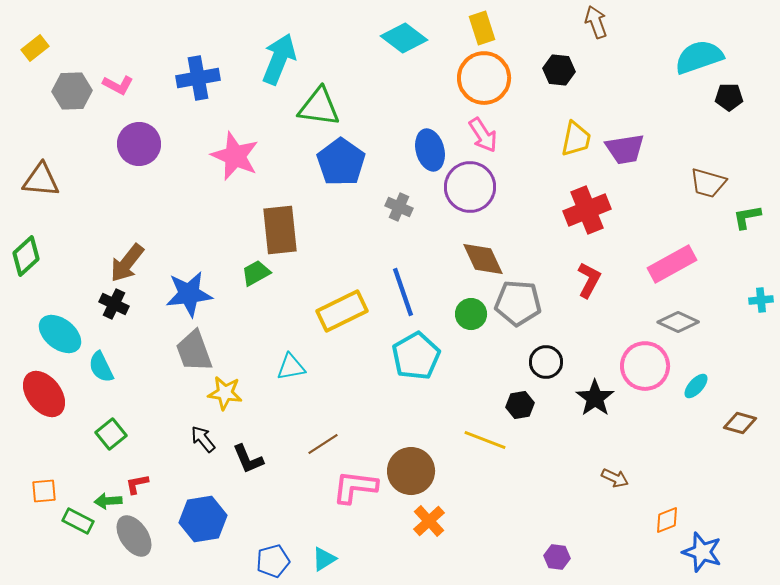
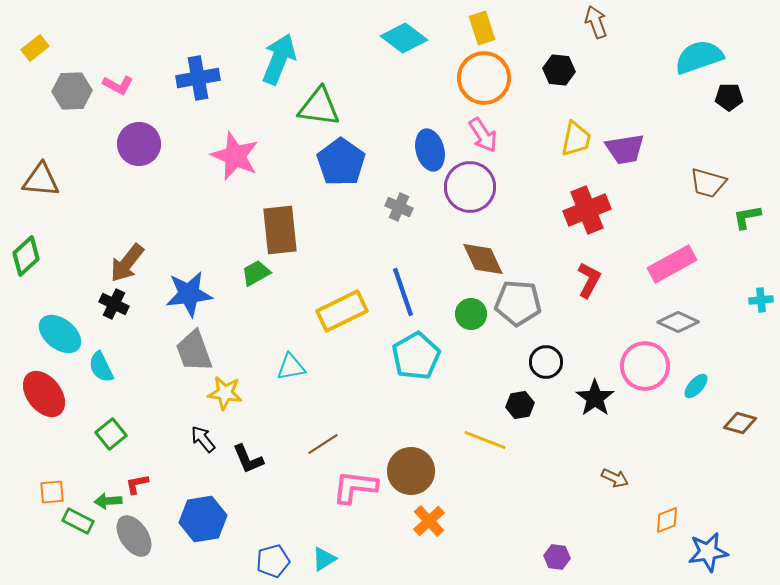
orange square at (44, 491): moved 8 px right, 1 px down
blue star at (702, 552): moved 6 px right; rotated 27 degrees counterclockwise
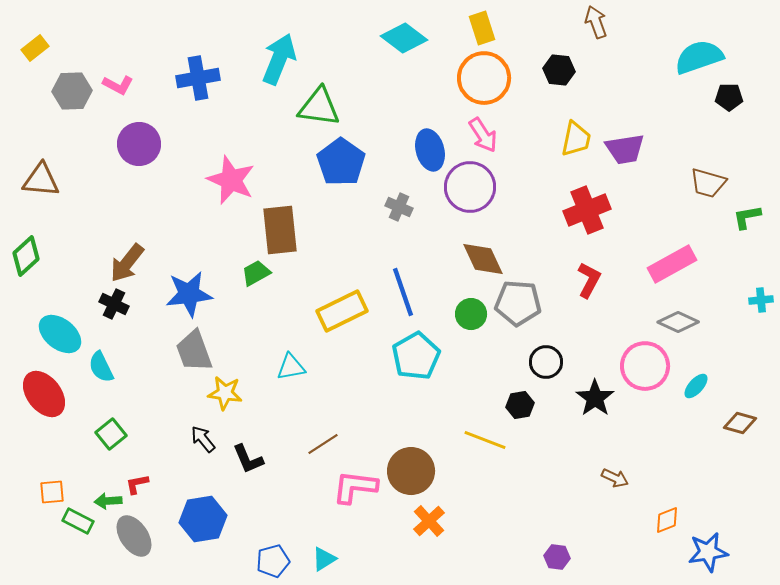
pink star at (235, 156): moved 4 px left, 24 px down
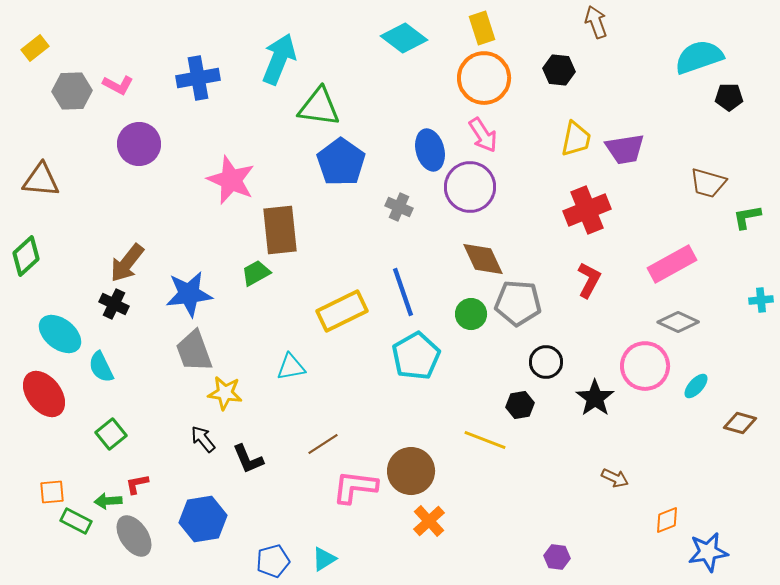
green rectangle at (78, 521): moved 2 px left
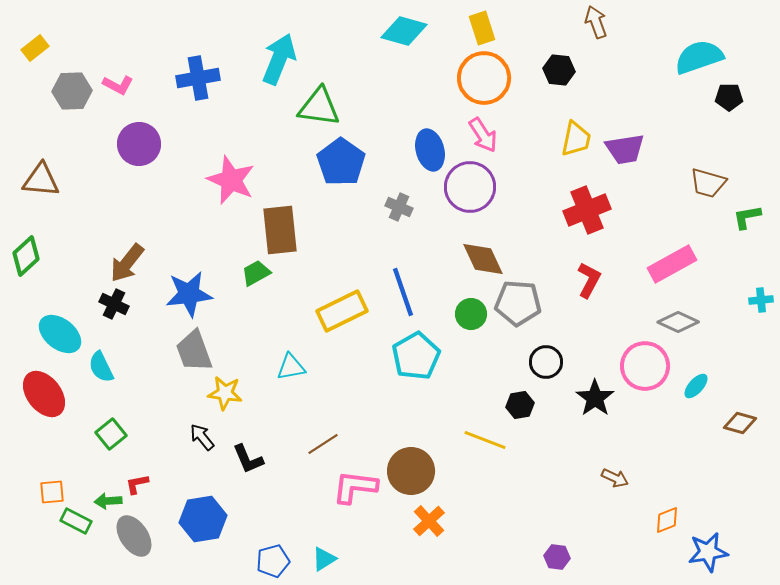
cyan diamond at (404, 38): moved 7 px up; rotated 21 degrees counterclockwise
black arrow at (203, 439): moved 1 px left, 2 px up
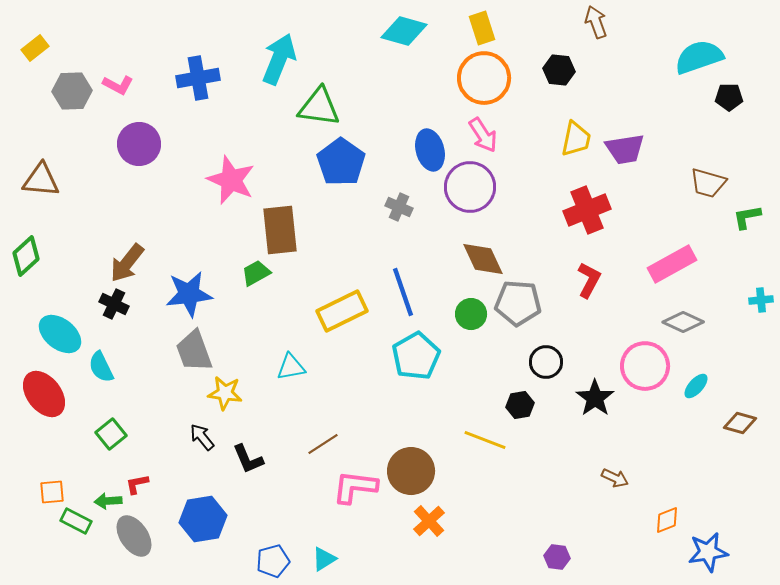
gray diamond at (678, 322): moved 5 px right
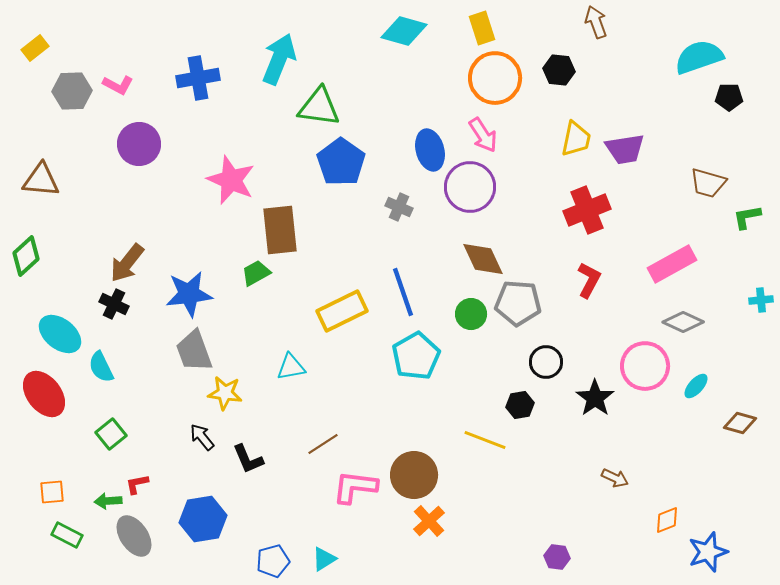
orange circle at (484, 78): moved 11 px right
brown circle at (411, 471): moved 3 px right, 4 px down
green rectangle at (76, 521): moved 9 px left, 14 px down
blue star at (708, 552): rotated 9 degrees counterclockwise
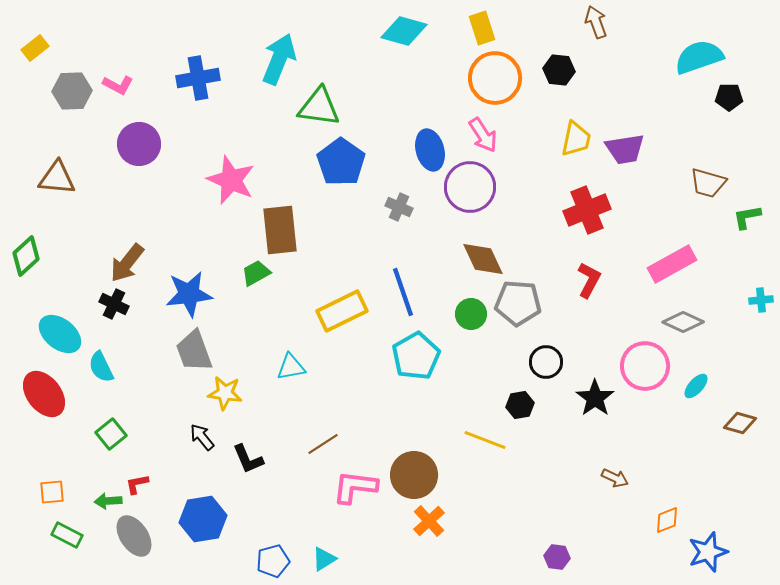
brown triangle at (41, 180): moved 16 px right, 2 px up
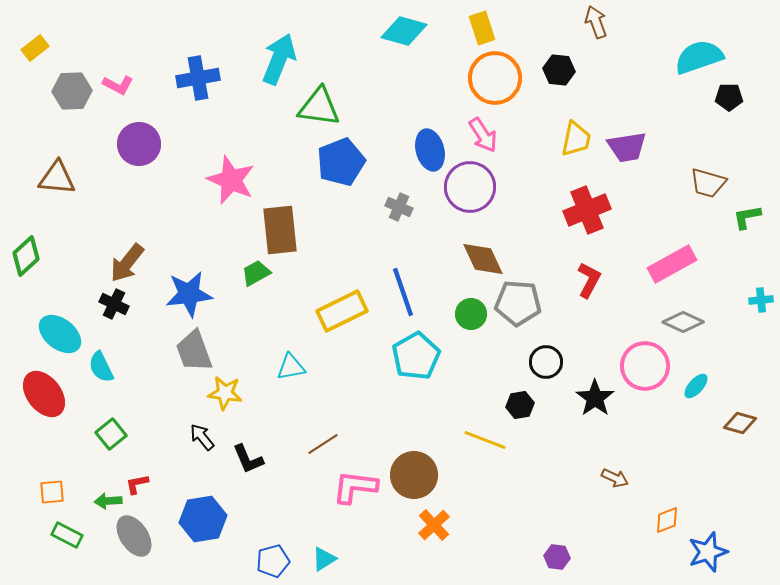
purple trapezoid at (625, 149): moved 2 px right, 2 px up
blue pentagon at (341, 162): rotated 15 degrees clockwise
orange cross at (429, 521): moved 5 px right, 4 px down
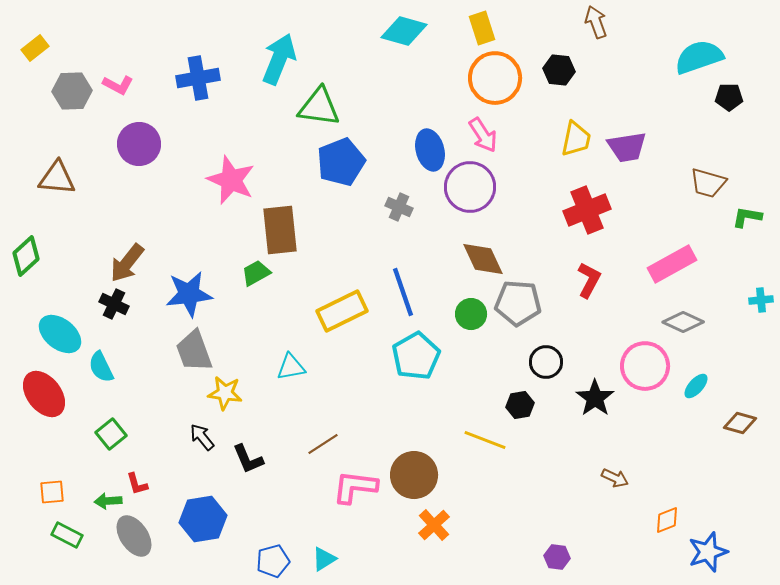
green L-shape at (747, 217): rotated 20 degrees clockwise
red L-shape at (137, 484): rotated 95 degrees counterclockwise
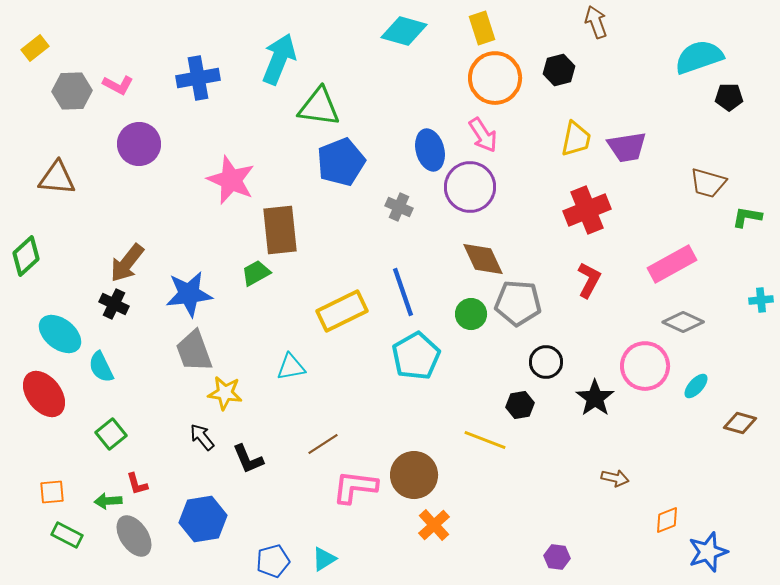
black hexagon at (559, 70): rotated 20 degrees counterclockwise
brown arrow at (615, 478): rotated 12 degrees counterclockwise
